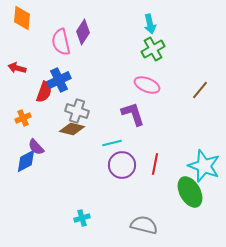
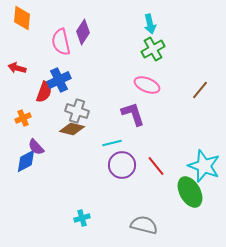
red line: moved 1 px right, 2 px down; rotated 50 degrees counterclockwise
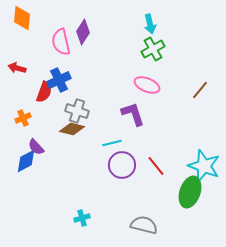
green ellipse: rotated 48 degrees clockwise
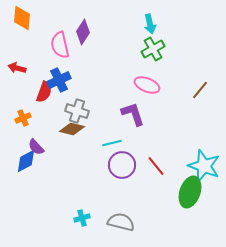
pink semicircle: moved 1 px left, 3 px down
gray semicircle: moved 23 px left, 3 px up
